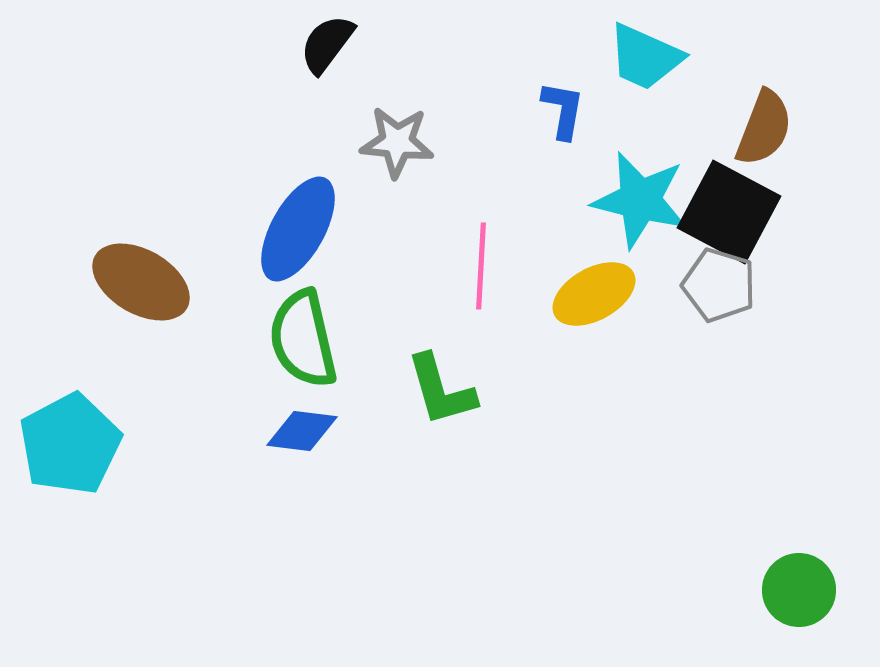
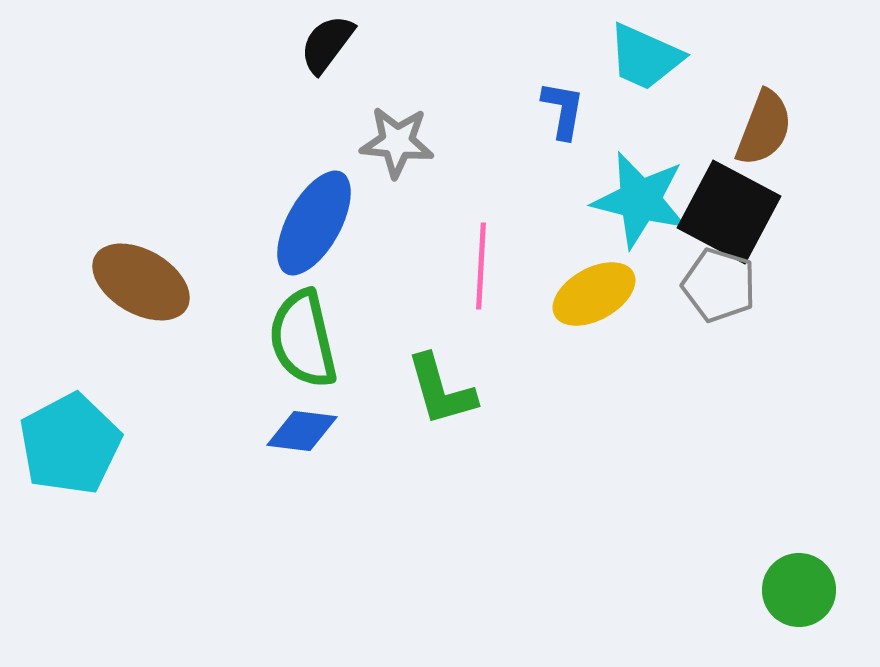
blue ellipse: moved 16 px right, 6 px up
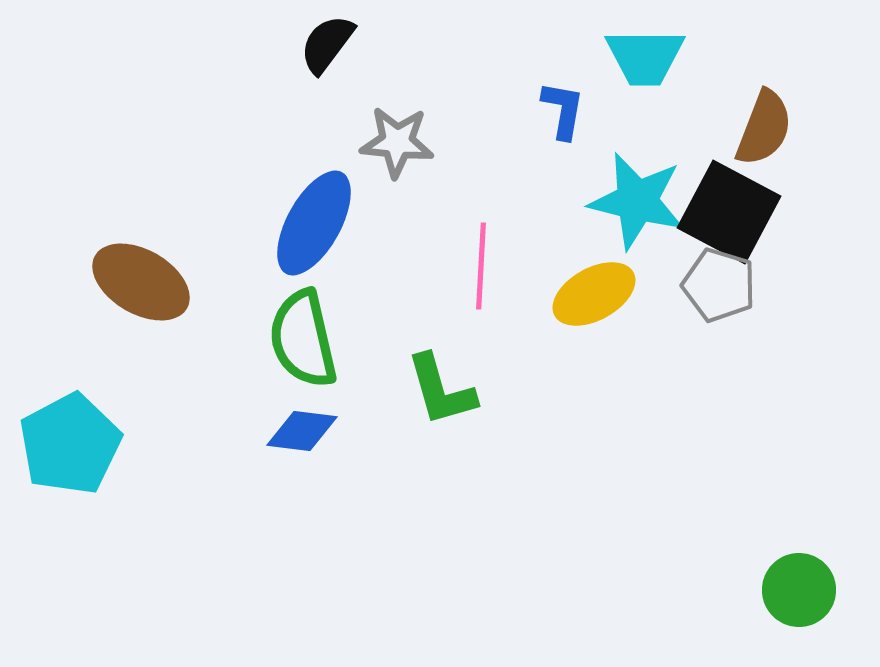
cyan trapezoid: rotated 24 degrees counterclockwise
cyan star: moved 3 px left, 1 px down
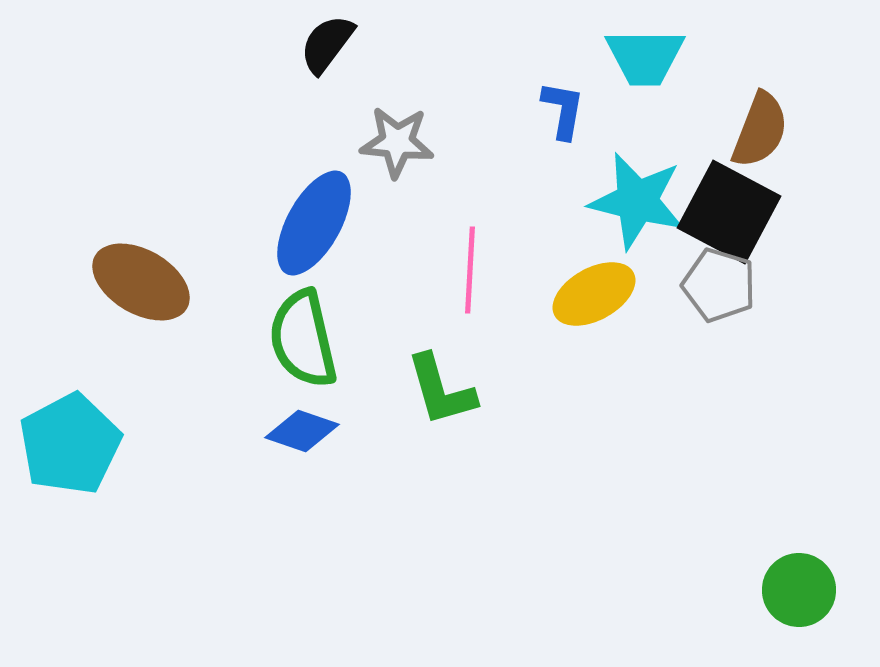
brown semicircle: moved 4 px left, 2 px down
pink line: moved 11 px left, 4 px down
blue diamond: rotated 12 degrees clockwise
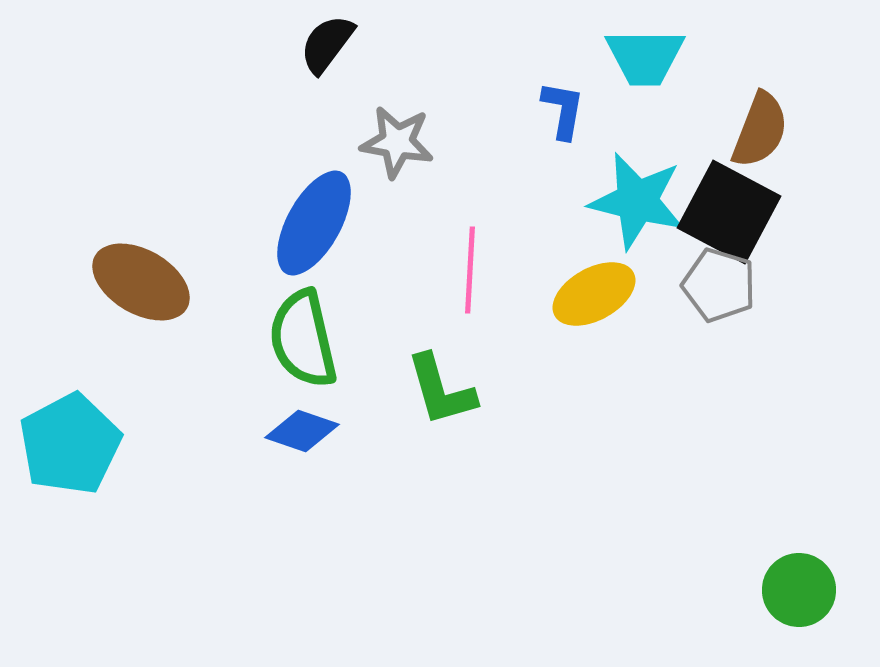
gray star: rotated 4 degrees clockwise
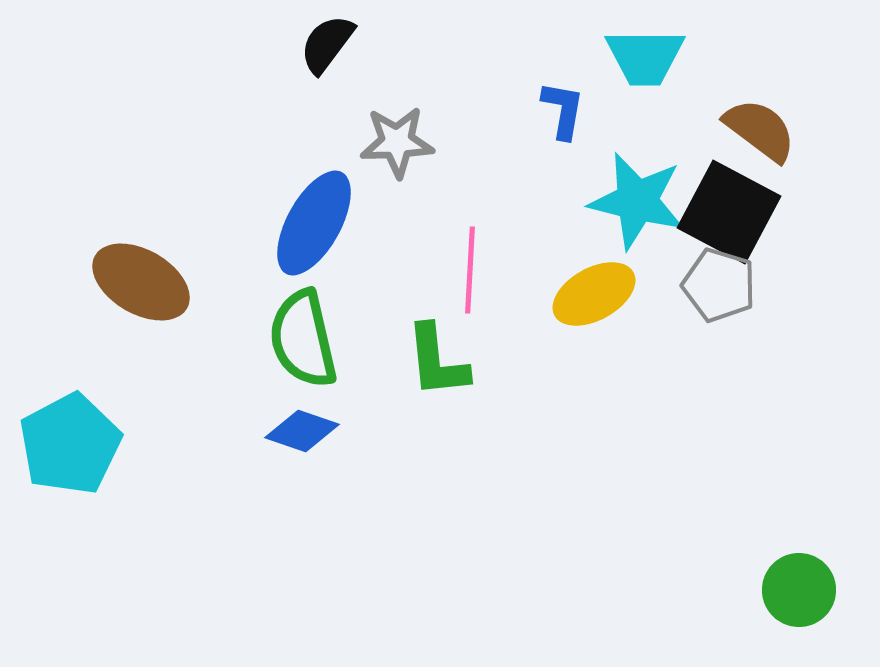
brown semicircle: rotated 74 degrees counterclockwise
gray star: rotated 12 degrees counterclockwise
green L-shape: moved 4 px left, 29 px up; rotated 10 degrees clockwise
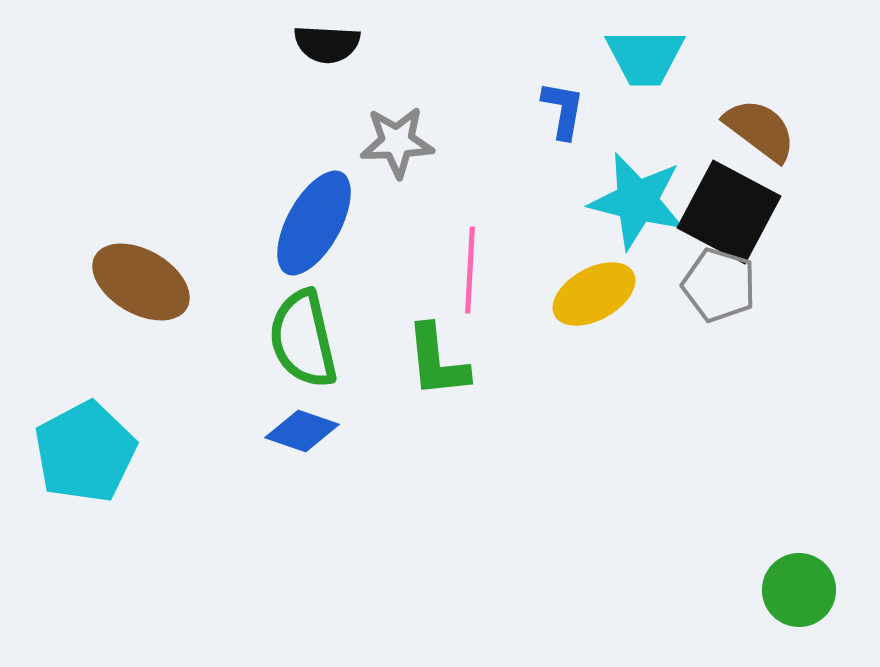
black semicircle: rotated 124 degrees counterclockwise
cyan pentagon: moved 15 px right, 8 px down
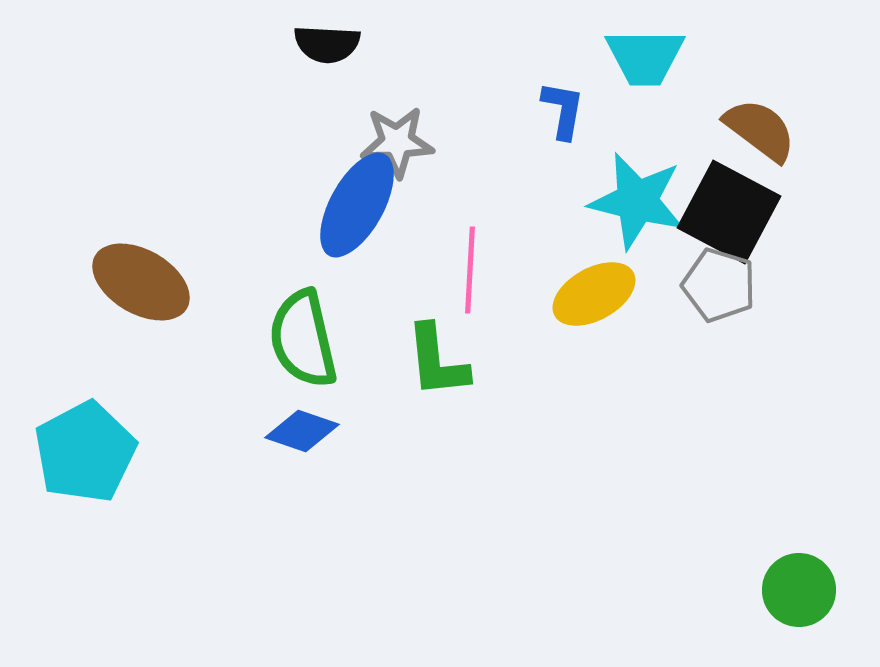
blue ellipse: moved 43 px right, 18 px up
